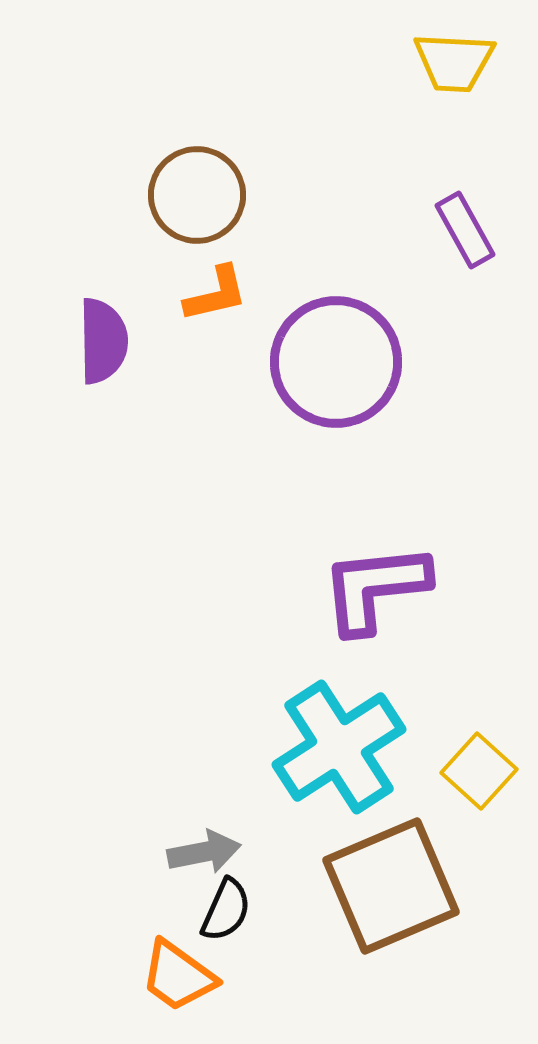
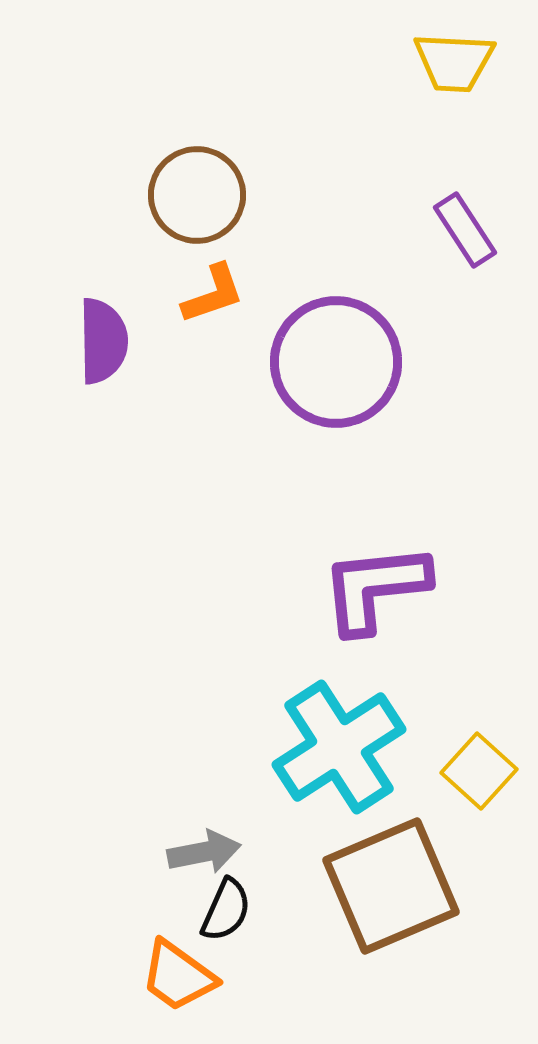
purple rectangle: rotated 4 degrees counterclockwise
orange L-shape: moved 3 px left; rotated 6 degrees counterclockwise
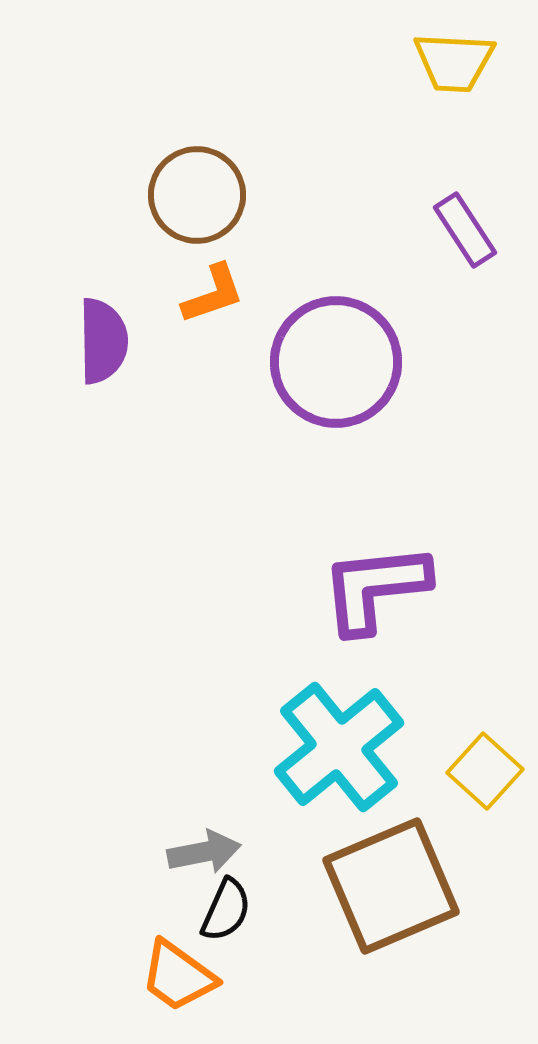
cyan cross: rotated 6 degrees counterclockwise
yellow square: moved 6 px right
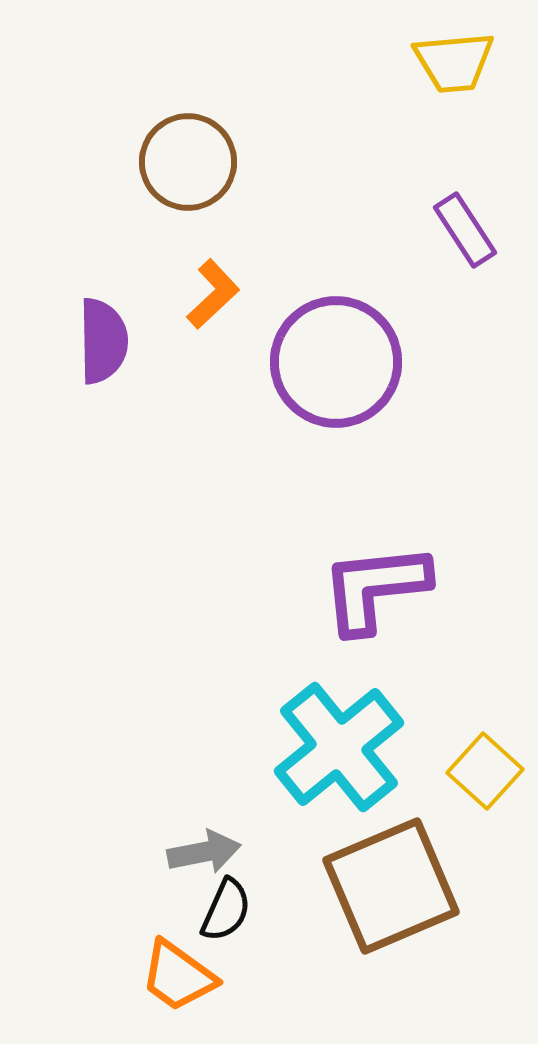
yellow trapezoid: rotated 8 degrees counterclockwise
brown circle: moved 9 px left, 33 px up
orange L-shape: rotated 24 degrees counterclockwise
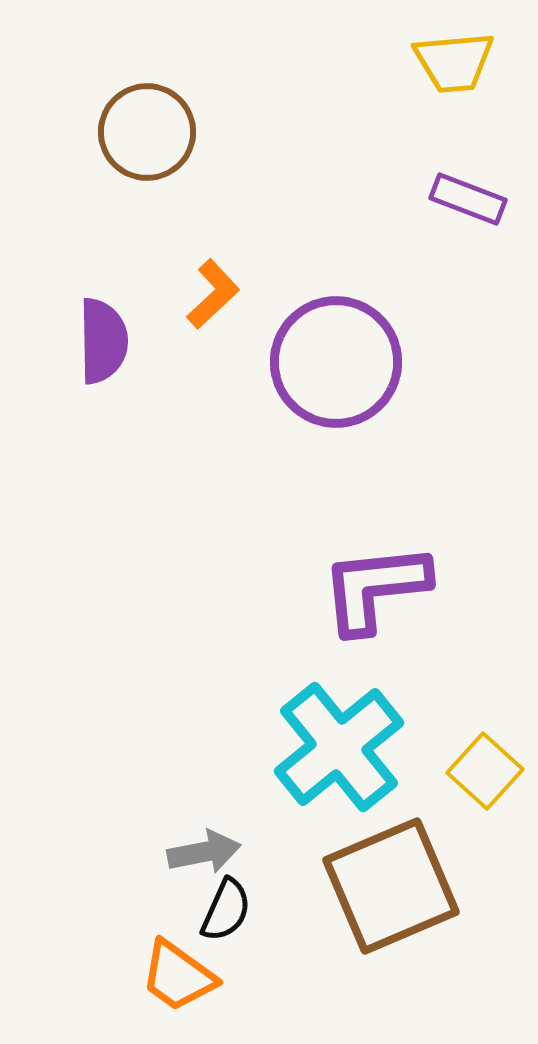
brown circle: moved 41 px left, 30 px up
purple rectangle: moved 3 px right, 31 px up; rotated 36 degrees counterclockwise
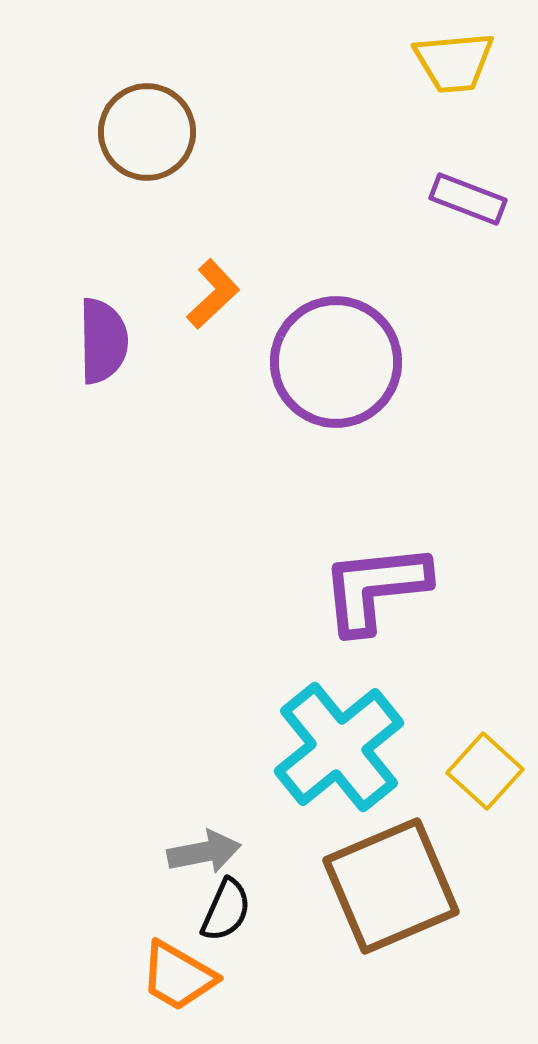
orange trapezoid: rotated 6 degrees counterclockwise
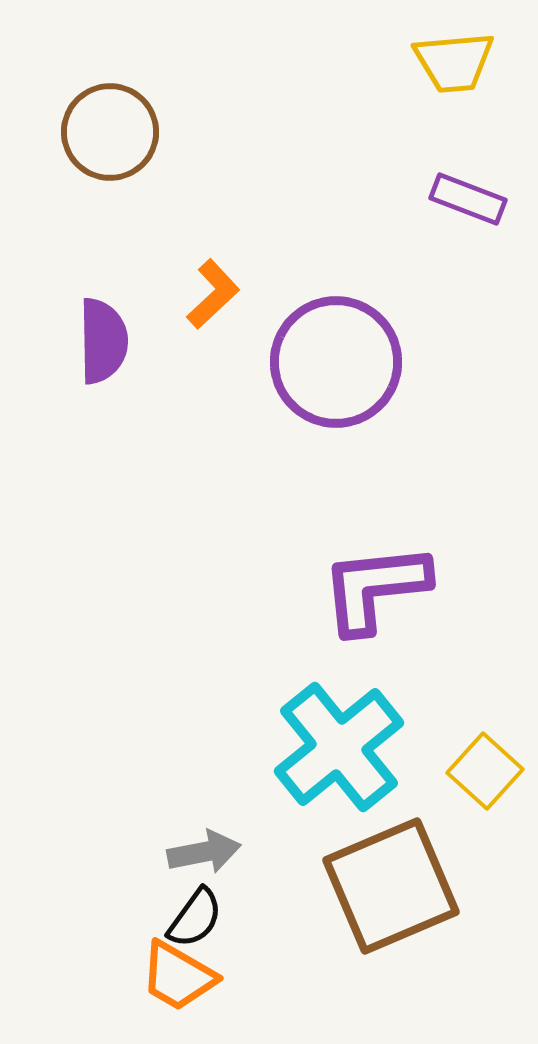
brown circle: moved 37 px left
black semicircle: moved 31 px left, 8 px down; rotated 12 degrees clockwise
